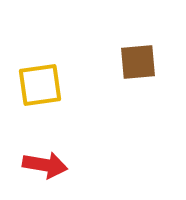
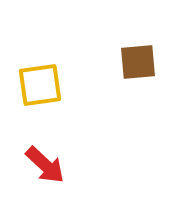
red arrow: rotated 33 degrees clockwise
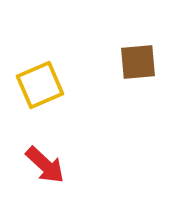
yellow square: rotated 15 degrees counterclockwise
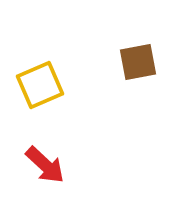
brown square: rotated 6 degrees counterclockwise
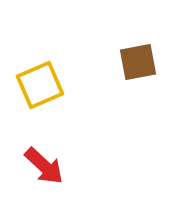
red arrow: moved 1 px left, 1 px down
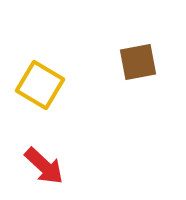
yellow square: rotated 36 degrees counterclockwise
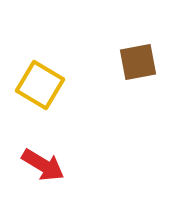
red arrow: moved 1 px left, 1 px up; rotated 12 degrees counterclockwise
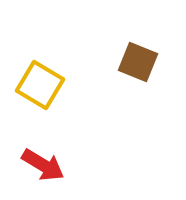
brown square: rotated 33 degrees clockwise
